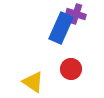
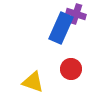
yellow triangle: rotated 15 degrees counterclockwise
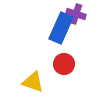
red circle: moved 7 px left, 5 px up
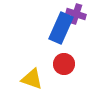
yellow triangle: moved 1 px left, 3 px up
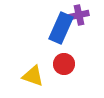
purple cross: moved 3 px right, 1 px down; rotated 30 degrees counterclockwise
yellow triangle: moved 1 px right, 3 px up
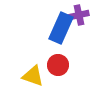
red circle: moved 6 px left, 1 px down
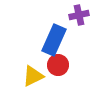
blue rectangle: moved 7 px left, 12 px down
yellow triangle: rotated 45 degrees counterclockwise
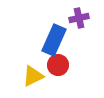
purple cross: moved 3 px down
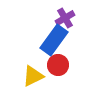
purple cross: moved 14 px left; rotated 18 degrees counterclockwise
blue rectangle: rotated 12 degrees clockwise
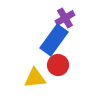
yellow triangle: moved 2 px right, 2 px down; rotated 20 degrees clockwise
